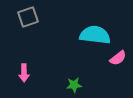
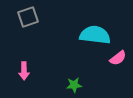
pink arrow: moved 2 px up
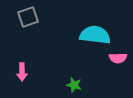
pink semicircle: rotated 36 degrees clockwise
pink arrow: moved 2 px left, 1 px down
green star: rotated 21 degrees clockwise
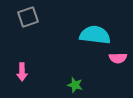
green star: moved 1 px right
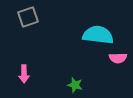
cyan semicircle: moved 3 px right
pink arrow: moved 2 px right, 2 px down
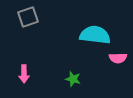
cyan semicircle: moved 3 px left
green star: moved 2 px left, 6 px up
